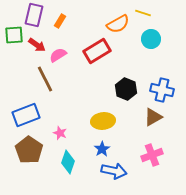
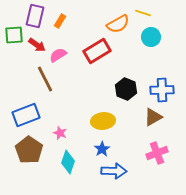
purple rectangle: moved 1 px right, 1 px down
cyan circle: moved 2 px up
blue cross: rotated 15 degrees counterclockwise
pink cross: moved 5 px right, 2 px up
blue arrow: rotated 10 degrees counterclockwise
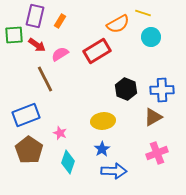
pink semicircle: moved 2 px right, 1 px up
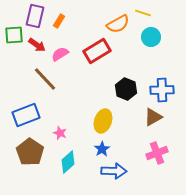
orange rectangle: moved 1 px left
brown line: rotated 16 degrees counterclockwise
yellow ellipse: rotated 65 degrees counterclockwise
brown pentagon: moved 1 px right, 2 px down
cyan diamond: rotated 30 degrees clockwise
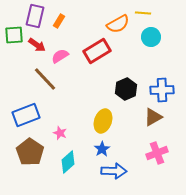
yellow line: rotated 14 degrees counterclockwise
pink semicircle: moved 2 px down
black hexagon: rotated 15 degrees clockwise
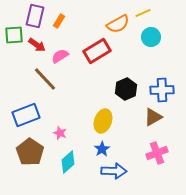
yellow line: rotated 28 degrees counterclockwise
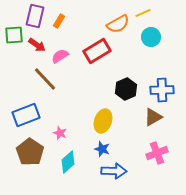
blue star: rotated 21 degrees counterclockwise
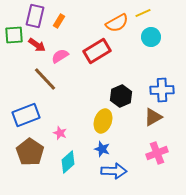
orange semicircle: moved 1 px left, 1 px up
black hexagon: moved 5 px left, 7 px down
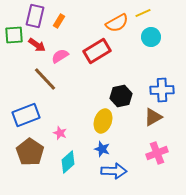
black hexagon: rotated 10 degrees clockwise
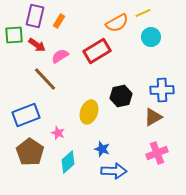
yellow ellipse: moved 14 px left, 9 px up
pink star: moved 2 px left
